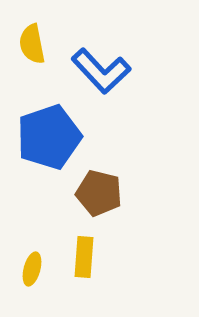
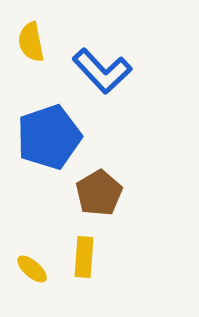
yellow semicircle: moved 1 px left, 2 px up
blue L-shape: moved 1 px right
brown pentagon: rotated 27 degrees clockwise
yellow ellipse: rotated 64 degrees counterclockwise
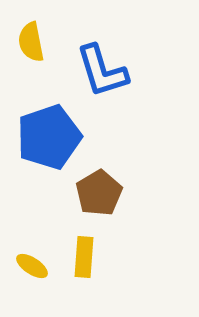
blue L-shape: rotated 26 degrees clockwise
yellow ellipse: moved 3 px up; rotated 8 degrees counterclockwise
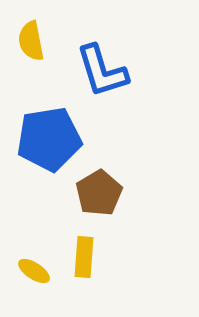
yellow semicircle: moved 1 px up
blue pentagon: moved 2 px down; rotated 10 degrees clockwise
yellow ellipse: moved 2 px right, 5 px down
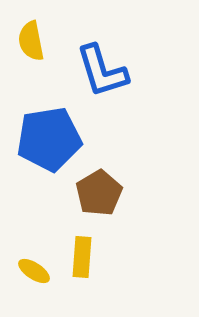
yellow rectangle: moved 2 px left
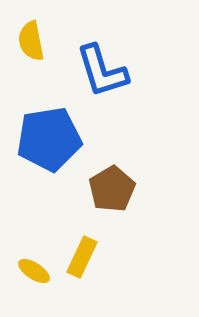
brown pentagon: moved 13 px right, 4 px up
yellow rectangle: rotated 21 degrees clockwise
